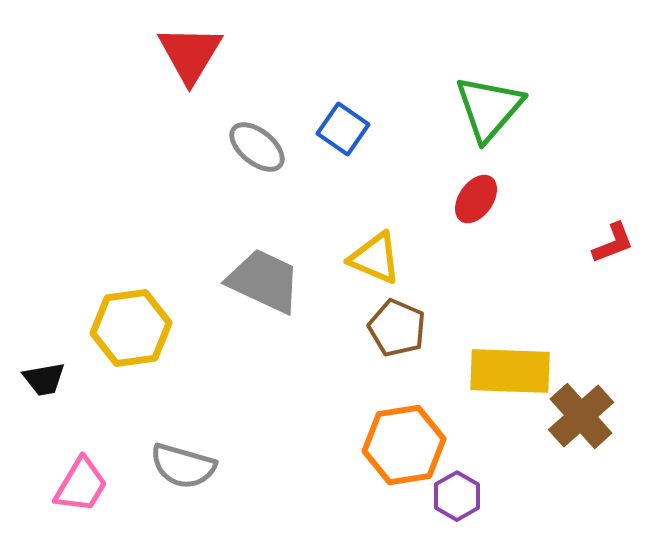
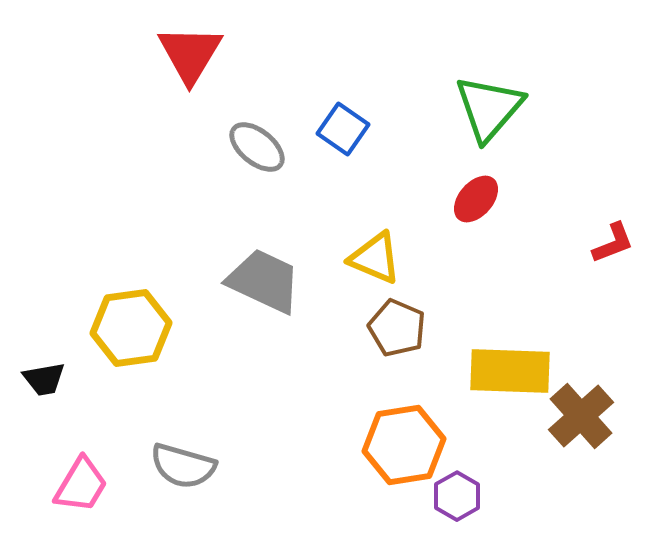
red ellipse: rotated 6 degrees clockwise
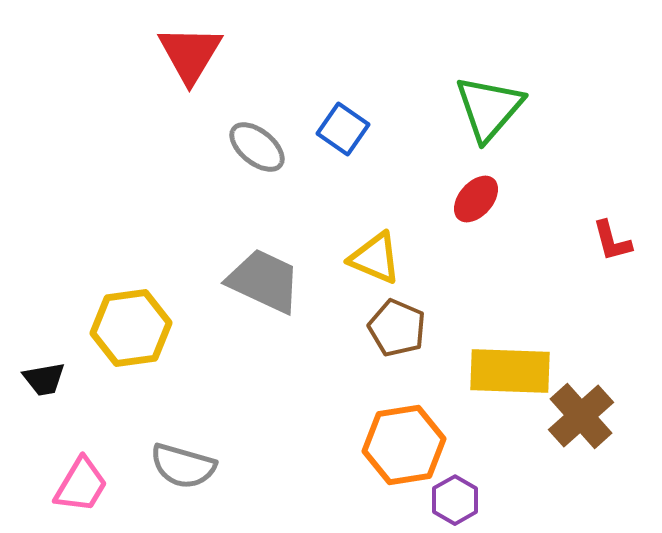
red L-shape: moved 1 px left, 2 px up; rotated 96 degrees clockwise
purple hexagon: moved 2 px left, 4 px down
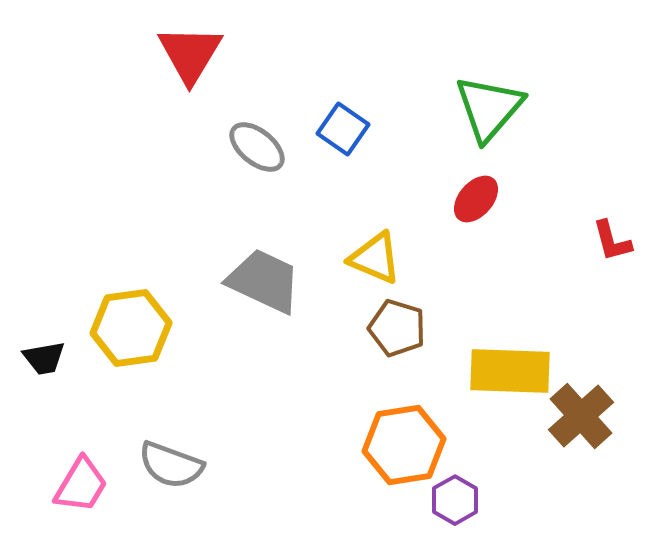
brown pentagon: rotated 6 degrees counterclockwise
black trapezoid: moved 21 px up
gray semicircle: moved 12 px left, 1 px up; rotated 4 degrees clockwise
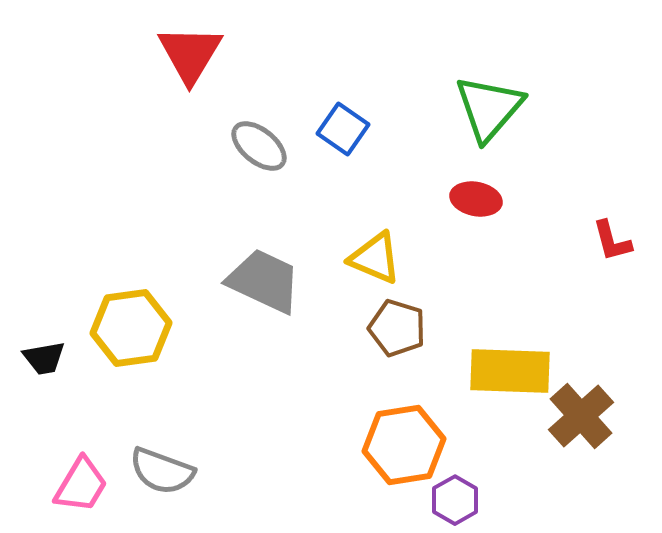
gray ellipse: moved 2 px right, 1 px up
red ellipse: rotated 60 degrees clockwise
gray semicircle: moved 9 px left, 6 px down
